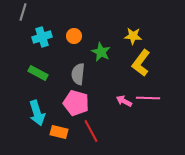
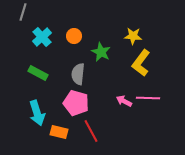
cyan cross: rotated 24 degrees counterclockwise
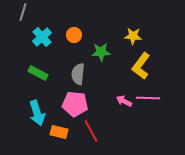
orange circle: moved 1 px up
green star: rotated 30 degrees counterclockwise
yellow L-shape: moved 3 px down
pink pentagon: moved 1 px left, 1 px down; rotated 10 degrees counterclockwise
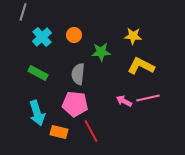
yellow L-shape: rotated 80 degrees clockwise
pink line: rotated 15 degrees counterclockwise
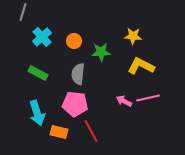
orange circle: moved 6 px down
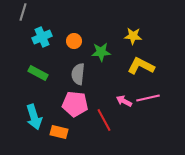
cyan cross: rotated 18 degrees clockwise
cyan arrow: moved 3 px left, 4 px down
red line: moved 13 px right, 11 px up
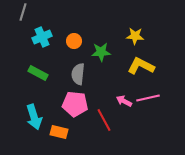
yellow star: moved 2 px right
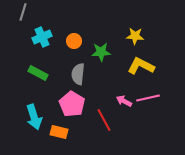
pink pentagon: moved 3 px left; rotated 25 degrees clockwise
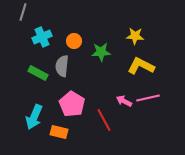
gray semicircle: moved 16 px left, 8 px up
cyan arrow: rotated 40 degrees clockwise
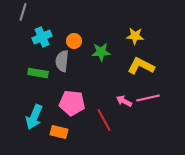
gray semicircle: moved 5 px up
green rectangle: rotated 18 degrees counterclockwise
pink pentagon: moved 1 px up; rotated 25 degrees counterclockwise
